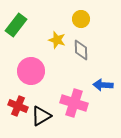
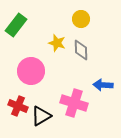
yellow star: moved 3 px down
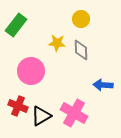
yellow star: rotated 12 degrees counterclockwise
pink cross: moved 10 px down; rotated 12 degrees clockwise
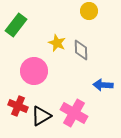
yellow circle: moved 8 px right, 8 px up
yellow star: rotated 18 degrees clockwise
pink circle: moved 3 px right
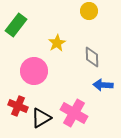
yellow star: rotated 18 degrees clockwise
gray diamond: moved 11 px right, 7 px down
black triangle: moved 2 px down
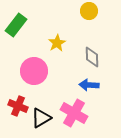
blue arrow: moved 14 px left
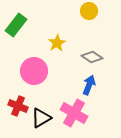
gray diamond: rotated 55 degrees counterclockwise
blue arrow: rotated 108 degrees clockwise
